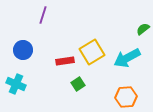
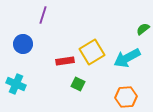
blue circle: moved 6 px up
green square: rotated 32 degrees counterclockwise
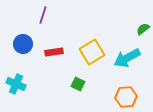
red rectangle: moved 11 px left, 9 px up
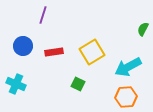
green semicircle: rotated 24 degrees counterclockwise
blue circle: moved 2 px down
cyan arrow: moved 1 px right, 9 px down
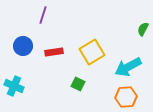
cyan cross: moved 2 px left, 2 px down
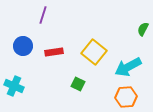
yellow square: moved 2 px right; rotated 20 degrees counterclockwise
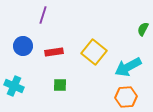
green square: moved 18 px left, 1 px down; rotated 24 degrees counterclockwise
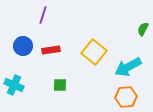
red rectangle: moved 3 px left, 2 px up
cyan cross: moved 1 px up
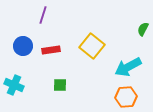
yellow square: moved 2 px left, 6 px up
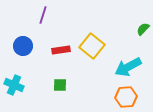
green semicircle: rotated 16 degrees clockwise
red rectangle: moved 10 px right
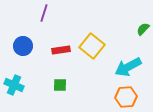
purple line: moved 1 px right, 2 px up
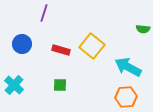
green semicircle: rotated 128 degrees counterclockwise
blue circle: moved 1 px left, 2 px up
red rectangle: rotated 24 degrees clockwise
cyan arrow: rotated 56 degrees clockwise
cyan cross: rotated 18 degrees clockwise
